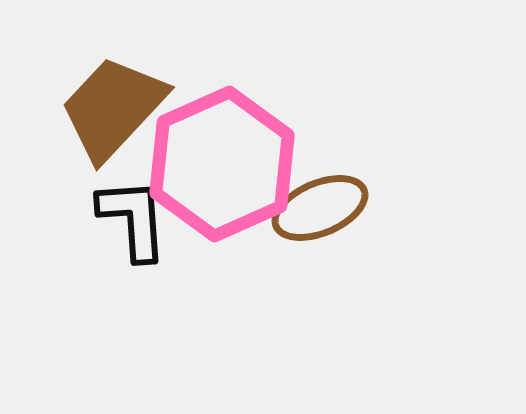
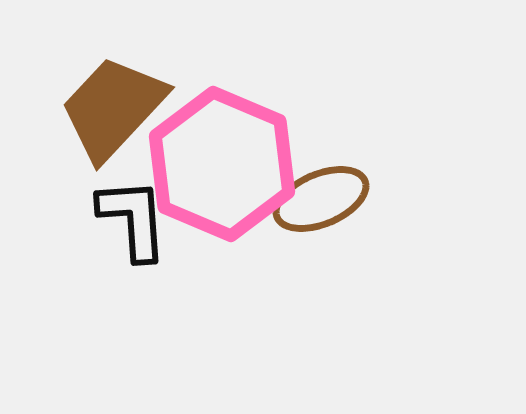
pink hexagon: rotated 13 degrees counterclockwise
brown ellipse: moved 1 px right, 9 px up
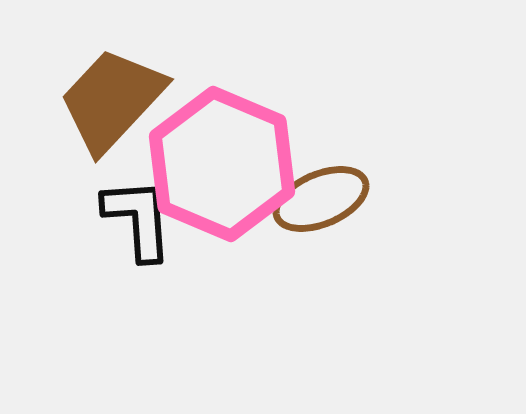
brown trapezoid: moved 1 px left, 8 px up
black L-shape: moved 5 px right
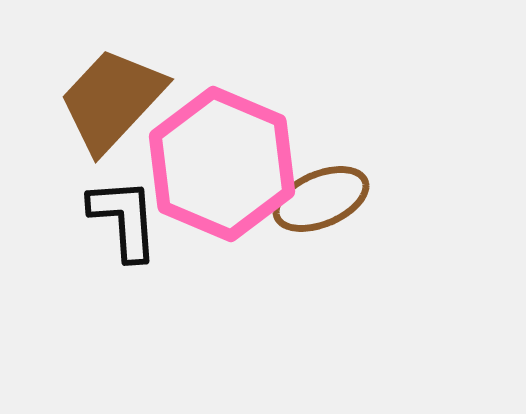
black L-shape: moved 14 px left
